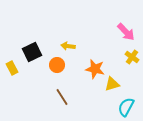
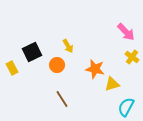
yellow arrow: rotated 128 degrees counterclockwise
brown line: moved 2 px down
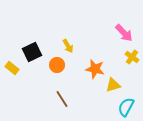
pink arrow: moved 2 px left, 1 px down
yellow rectangle: rotated 24 degrees counterclockwise
yellow triangle: moved 1 px right, 1 px down
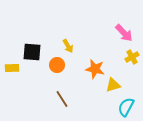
black square: rotated 30 degrees clockwise
yellow cross: rotated 24 degrees clockwise
yellow rectangle: rotated 40 degrees counterclockwise
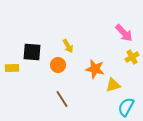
orange circle: moved 1 px right
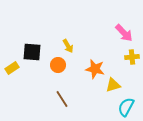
yellow cross: rotated 24 degrees clockwise
yellow rectangle: rotated 32 degrees counterclockwise
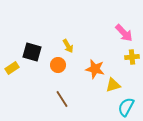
black square: rotated 12 degrees clockwise
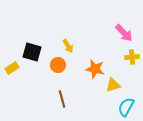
brown line: rotated 18 degrees clockwise
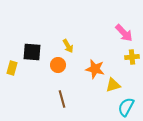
black square: rotated 12 degrees counterclockwise
yellow rectangle: rotated 40 degrees counterclockwise
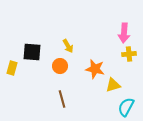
pink arrow: rotated 48 degrees clockwise
yellow cross: moved 3 px left, 3 px up
orange circle: moved 2 px right, 1 px down
